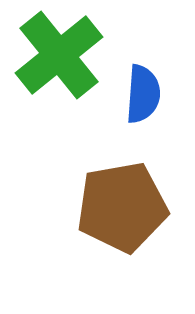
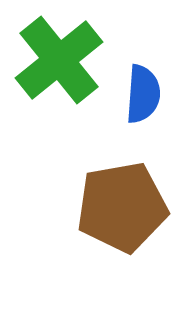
green cross: moved 5 px down
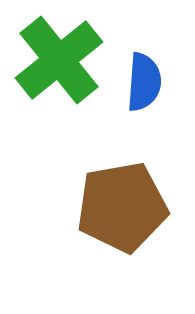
blue semicircle: moved 1 px right, 12 px up
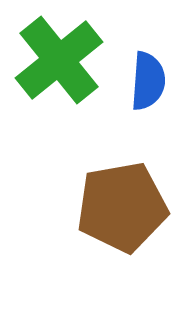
blue semicircle: moved 4 px right, 1 px up
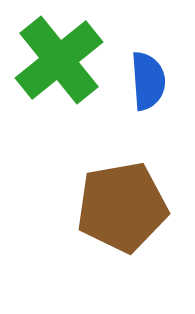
blue semicircle: rotated 8 degrees counterclockwise
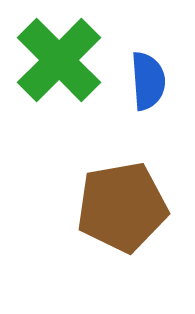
green cross: rotated 6 degrees counterclockwise
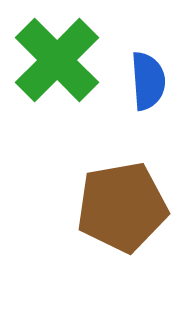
green cross: moved 2 px left
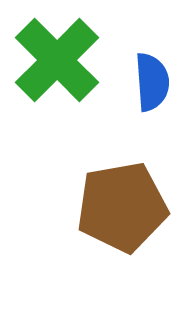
blue semicircle: moved 4 px right, 1 px down
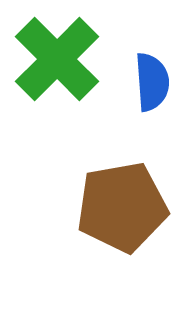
green cross: moved 1 px up
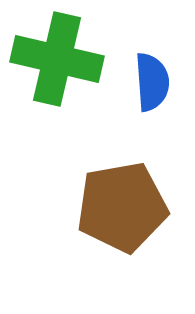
green cross: rotated 32 degrees counterclockwise
